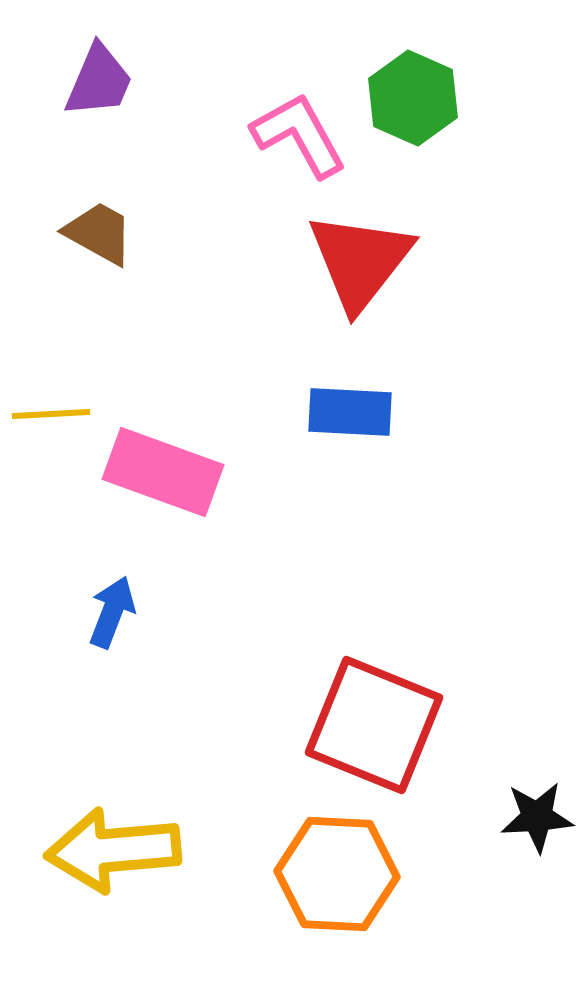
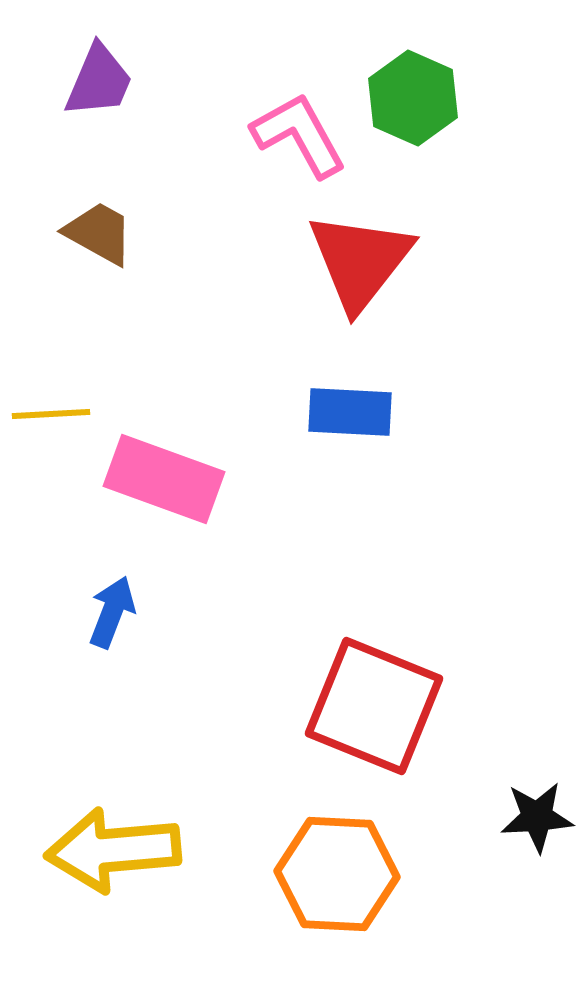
pink rectangle: moved 1 px right, 7 px down
red square: moved 19 px up
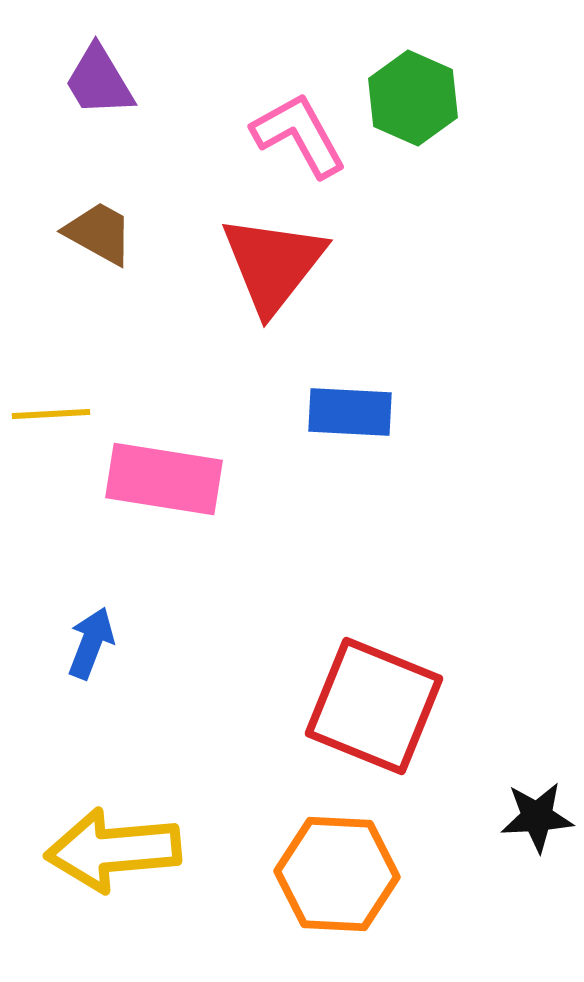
purple trapezoid: rotated 126 degrees clockwise
red triangle: moved 87 px left, 3 px down
pink rectangle: rotated 11 degrees counterclockwise
blue arrow: moved 21 px left, 31 px down
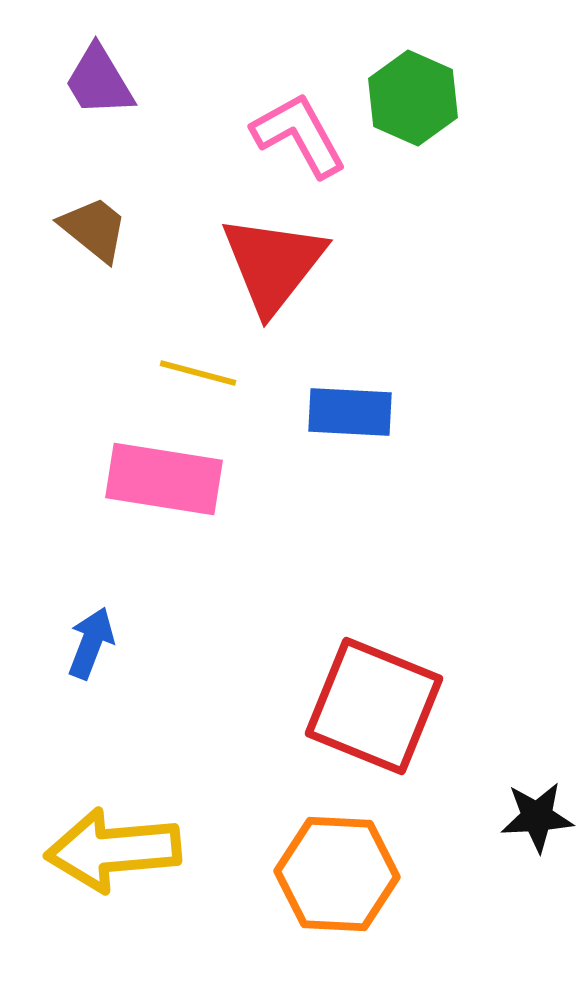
brown trapezoid: moved 5 px left, 4 px up; rotated 10 degrees clockwise
yellow line: moved 147 px right, 41 px up; rotated 18 degrees clockwise
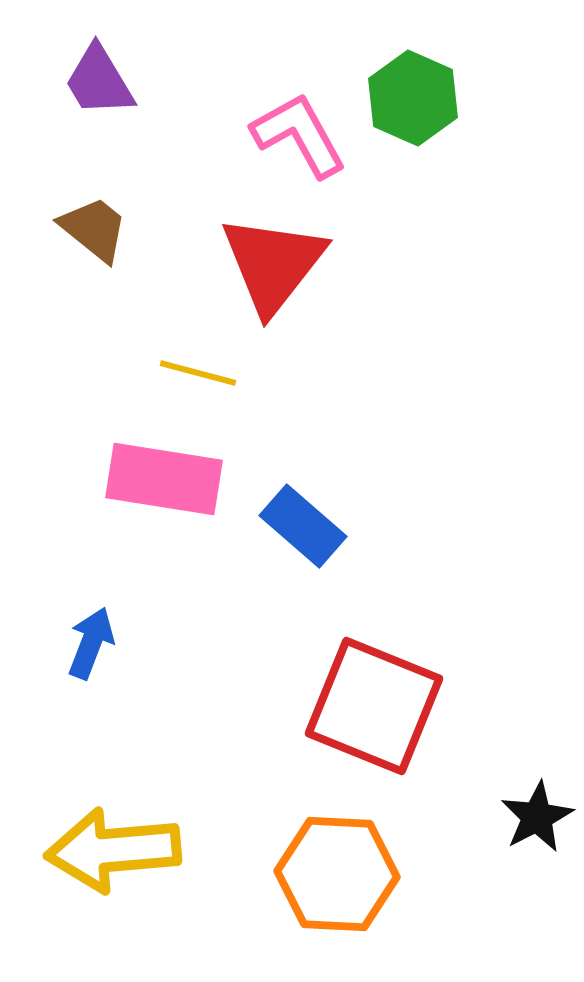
blue rectangle: moved 47 px left, 114 px down; rotated 38 degrees clockwise
black star: rotated 24 degrees counterclockwise
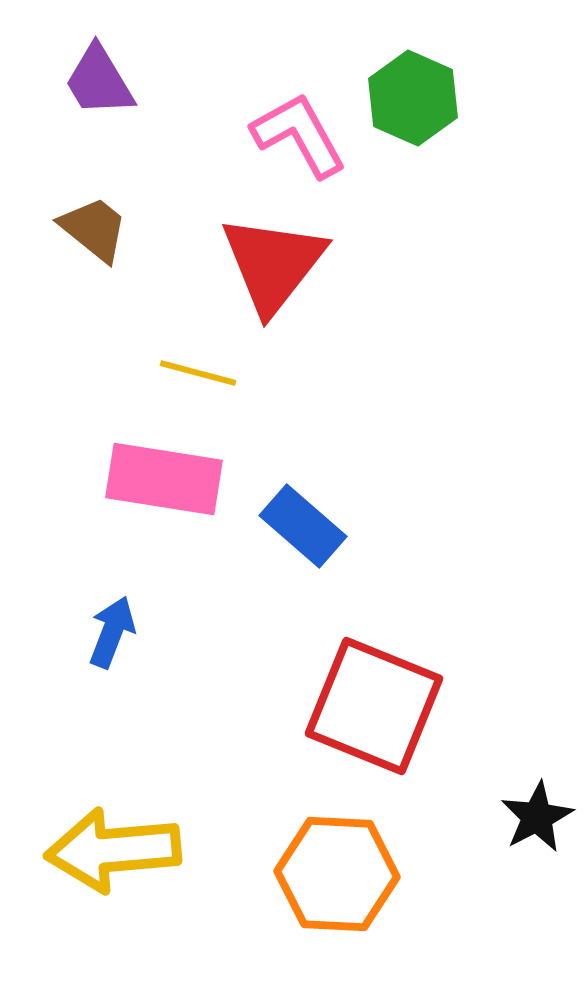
blue arrow: moved 21 px right, 11 px up
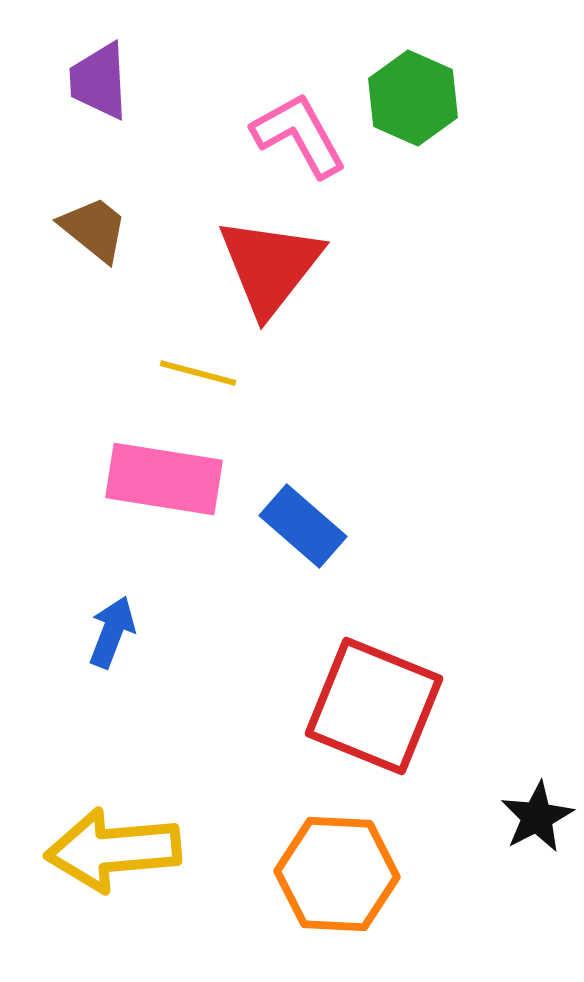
purple trapezoid: rotated 28 degrees clockwise
red triangle: moved 3 px left, 2 px down
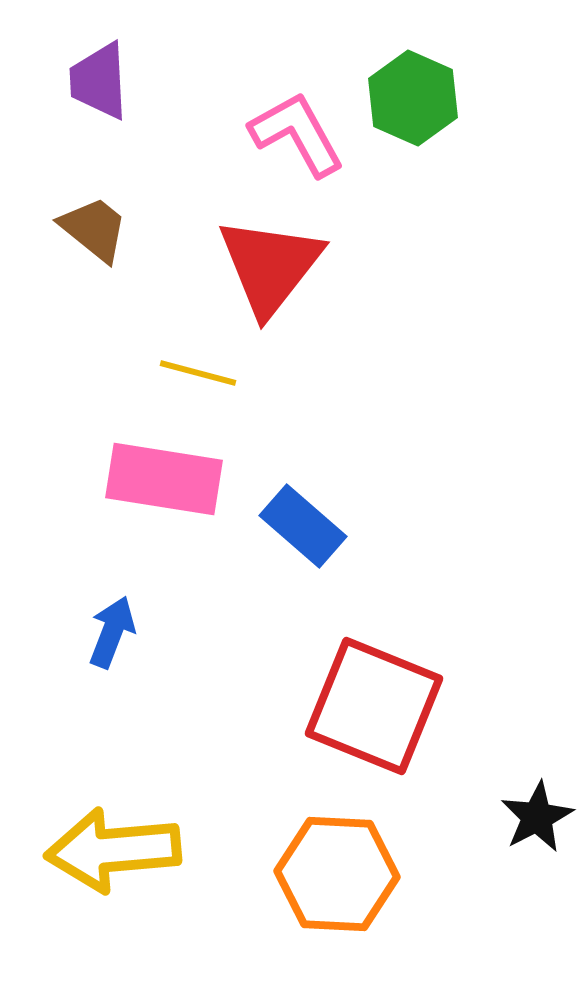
pink L-shape: moved 2 px left, 1 px up
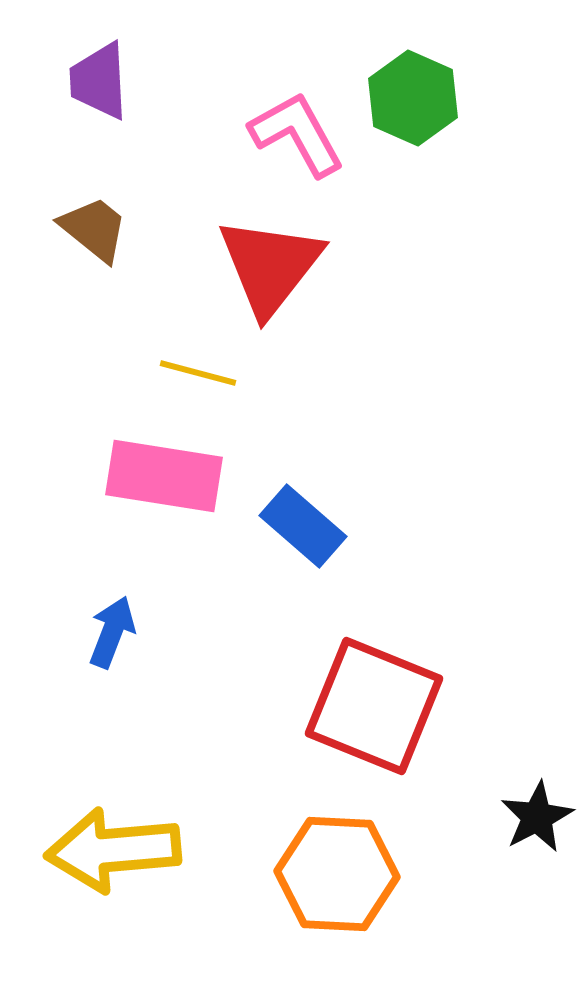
pink rectangle: moved 3 px up
